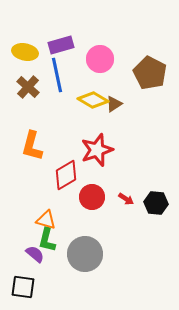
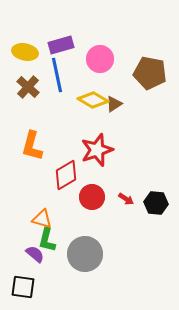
brown pentagon: rotated 16 degrees counterclockwise
orange triangle: moved 4 px left, 1 px up
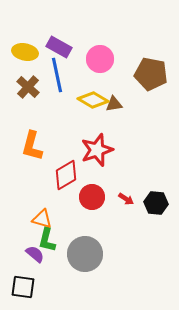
purple rectangle: moved 2 px left, 2 px down; rotated 45 degrees clockwise
brown pentagon: moved 1 px right, 1 px down
brown triangle: rotated 24 degrees clockwise
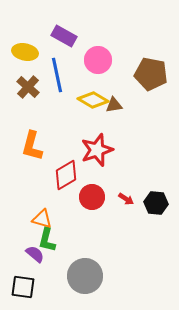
purple rectangle: moved 5 px right, 11 px up
pink circle: moved 2 px left, 1 px down
brown triangle: moved 1 px down
gray circle: moved 22 px down
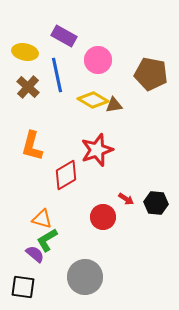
red circle: moved 11 px right, 20 px down
green L-shape: rotated 45 degrees clockwise
gray circle: moved 1 px down
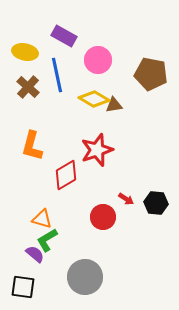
yellow diamond: moved 1 px right, 1 px up
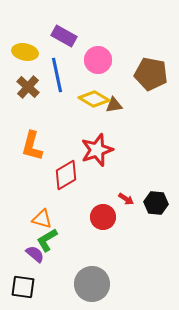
gray circle: moved 7 px right, 7 px down
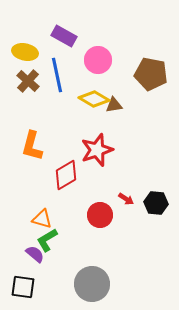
brown cross: moved 6 px up
red circle: moved 3 px left, 2 px up
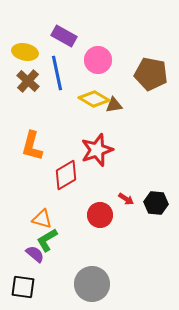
blue line: moved 2 px up
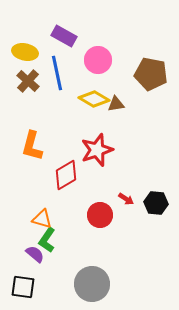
brown triangle: moved 2 px right, 1 px up
green L-shape: rotated 25 degrees counterclockwise
